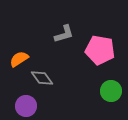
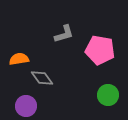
orange semicircle: rotated 24 degrees clockwise
green circle: moved 3 px left, 4 px down
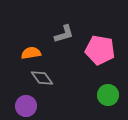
orange semicircle: moved 12 px right, 6 px up
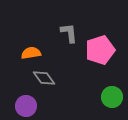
gray L-shape: moved 5 px right, 1 px up; rotated 80 degrees counterclockwise
pink pentagon: rotated 28 degrees counterclockwise
gray diamond: moved 2 px right
green circle: moved 4 px right, 2 px down
